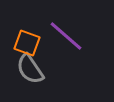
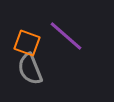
gray semicircle: rotated 12 degrees clockwise
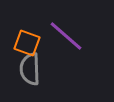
gray semicircle: rotated 20 degrees clockwise
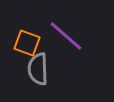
gray semicircle: moved 8 px right
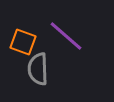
orange square: moved 4 px left, 1 px up
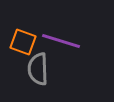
purple line: moved 5 px left, 5 px down; rotated 24 degrees counterclockwise
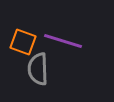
purple line: moved 2 px right
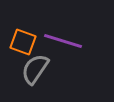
gray semicircle: moved 3 px left; rotated 36 degrees clockwise
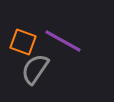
purple line: rotated 12 degrees clockwise
